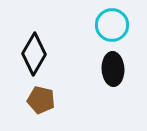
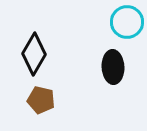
cyan circle: moved 15 px right, 3 px up
black ellipse: moved 2 px up
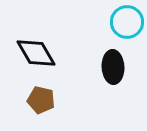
black diamond: moved 2 px right, 1 px up; rotated 60 degrees counterclockwise
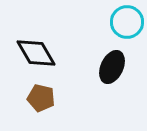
black ellipse: moved 1 px left; rotated 28 degrees clockwise
brown pentagon: moved 2 px up
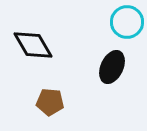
black diamond: moved 3 px left, 8 px up
brown pentagon: moved 9 px right, 4 px down; rotated 8 degrees counterclockwise
